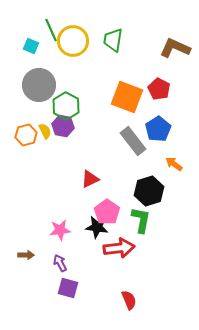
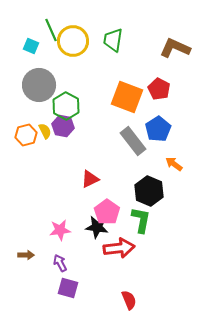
black hexagon: rotated 20 degrees counterclockwise
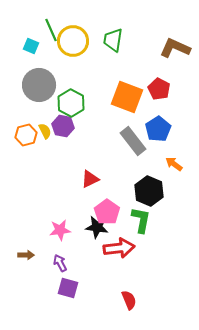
green hexagon: moved 5 px right, 3 px up
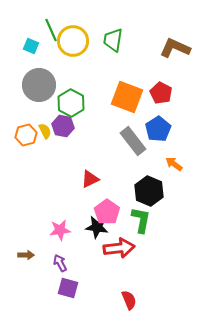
red pentagon: moved 2 px right, 4 px down
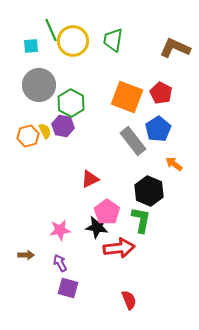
cyan square: rotated 28 degrees counterclockwise
orange hexagon: moved 2 px right, 1 px down
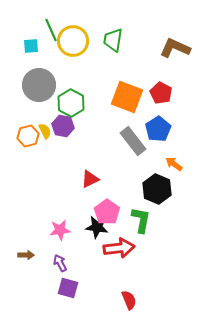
black hexagon: moved 8 px right, 2 px up
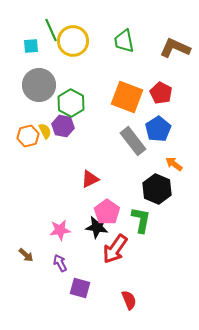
green trapezoid: moved 11 px right, 1 px down; rotated 20 degrees counterclockwise
red arrow: moved 4 px left, 1 px down; rotated 132 degrees clockwise
brown arrow: rotated 42 degrees clockwise
purple square: moved 12 px right
